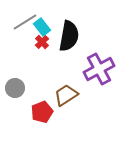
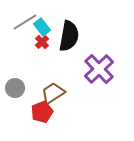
purple cross: rotated 16 degrees counterclockwise
brown trapezoid: moved 13 px left, 2 px up
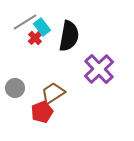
red cross: moved 7 px left, 4 px up
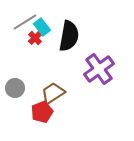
purple cross: rotated 8 degrees clockwise
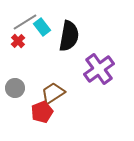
red cross: moved 17 px left, 3 px down
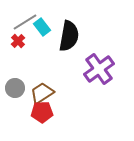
brown trapezoid: moved 11 px left
red pentagon: rotated 20 degrees clockwise
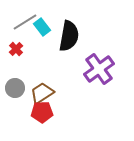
red cross: moved 2 px left, 8 px down
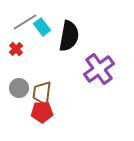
gray circle: moved 4 px right
brown trapezoid: rotated 50 degrees counterclockwise
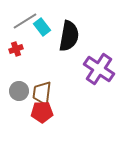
gray line: moved 1 px up
red cross: rotated 24 degrees clockwise
purple cross: rotated 20 degrees counterclockwise
gray circle: moved 3 px down
